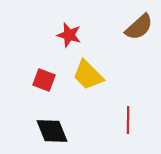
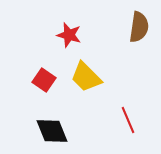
brown semicircle: rotated 40 degrees counterclockwise
yellow trapezoid: moved 2 px left, 2 px down
red square: rotated 15 degrees clockwise
red line: rotated 24 degrees counterclockwise
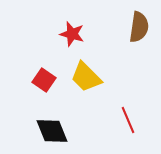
red star: moved 3 px right, 1 px up
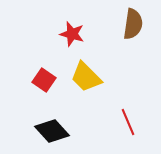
brown semicircle: moved 6 px left, 3 px up
red line: moved 2 px down
black diamond: rotated 20 degrees counterclockwise
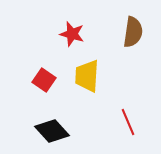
brown semicircle: moved 8 px down
yellow trapezoid: moved 1 px right, 1 px up; rotated 48 degrees clockwise
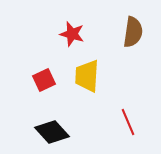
red square: rotated 30 degrees clockwise
black diamond: moved 1 px down
